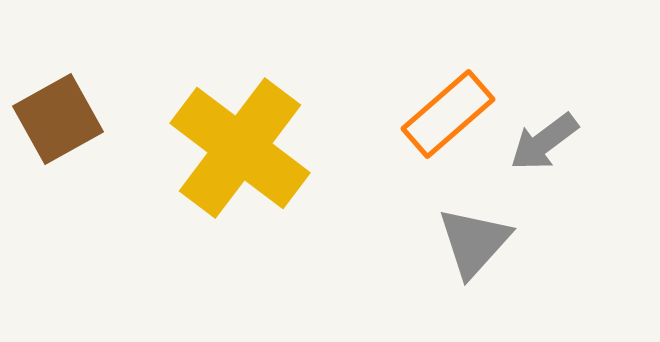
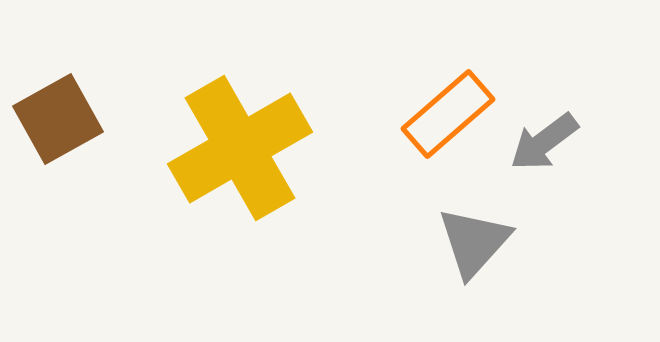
yellow cross: rotated 23 degrees clockwise
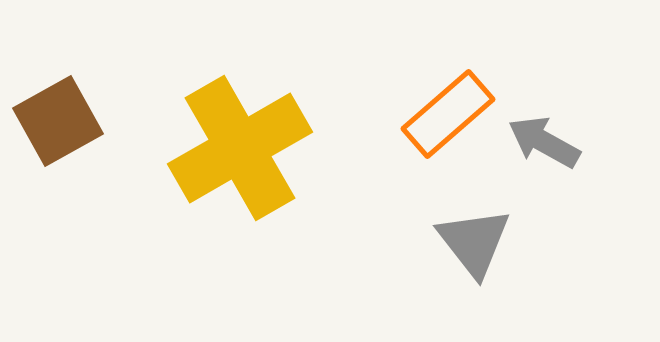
brown square: moved 2 px down
gray arrow: rotated 66 degrees clockwise
gray triangle: rotated 20 degrees counterclockwise
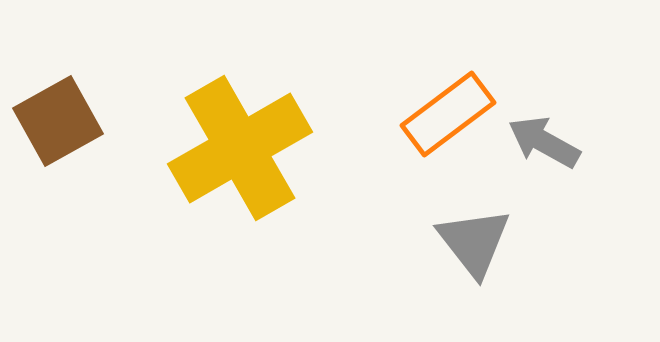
orange rectangle: rotated 4 degrees clockwise
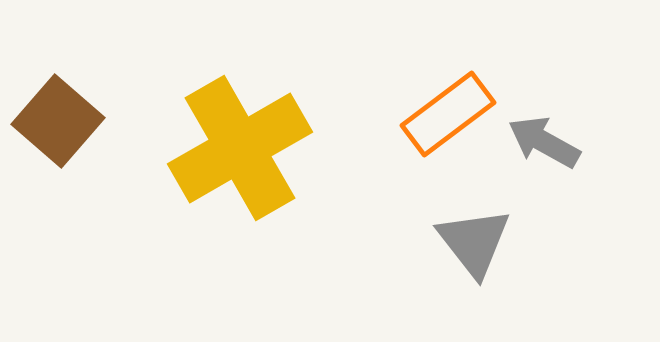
brown square: rotated 20 degrees counterclockwise
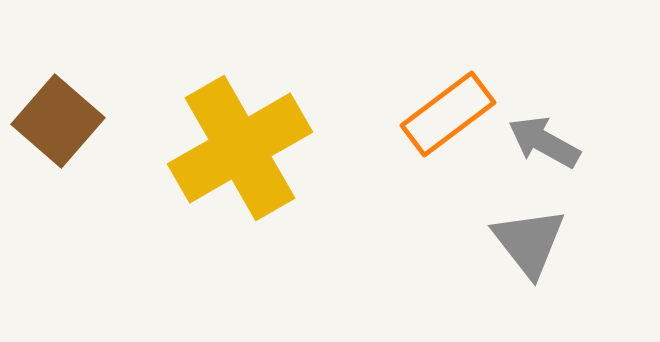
gray triangle: moved 55 px right
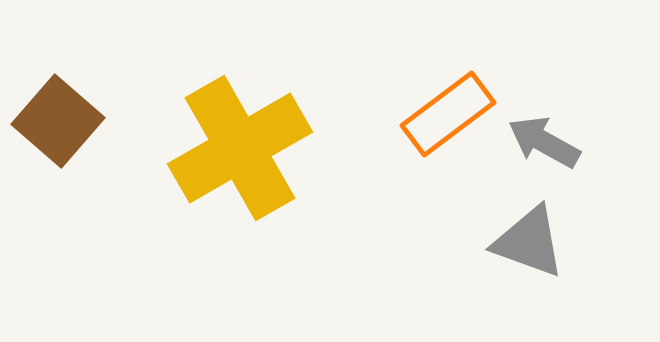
gray triangle: rotated 32 degrees counterclockwise
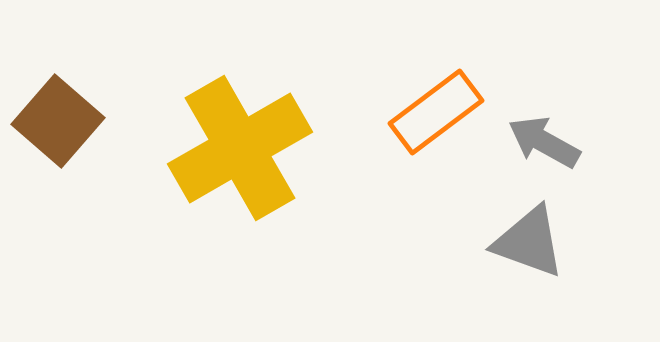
orange rectangle: moved 12 px left, 2 px up
